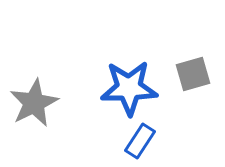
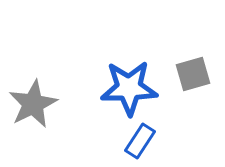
gray star: moved 1 px left, 1 px down
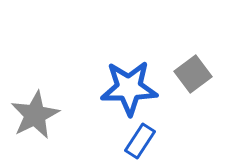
gray square: rotated 21 degrees counterclockwise
gray star: moved 2 px right, 11 px down
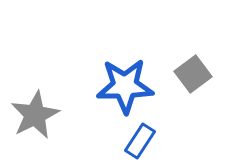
blue star: moved 4 px left, 2 px up
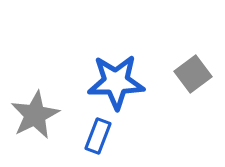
blue star: moved 9 px left, 4 px up
blue rectangle: moved 42 px left, 5 px up; rotated 12 degrees counterclockwise
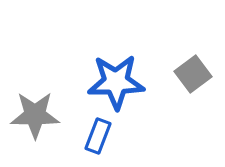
gray star: rotated 27 degrees clockwise
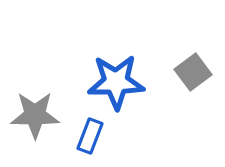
gray square: moved 2 px up
blue rectangle: moved 8 px left
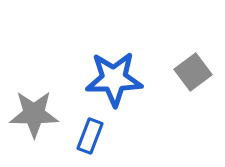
blue star: moved 2 px left, 3 px up
gray star: moved 1 px left, 1 px up
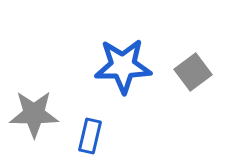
blue star: moved 9 px right, 13 px up
blue rectangle: rotated 8 degrees counterclockwise
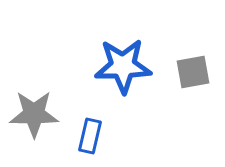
gray square: rotated 27 degrees clockwise
